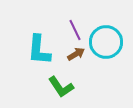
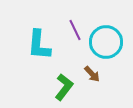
cyan L-shape: moved 5 px up
brown arrow: moved 16 px right, 20 px down; rotated 78 degrees clockwise
green L-shape: moved 3 px right; rotated 108 degrees counterclockwise
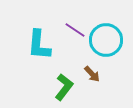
purple line: rotated 30 degrees counterclockwise
cyan circle: moved 2 px up
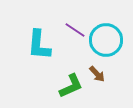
brown arrow: moved 5 px right
green L-shape: moved 7 px right, 1 px up; rotated 28 degrees clockwise
